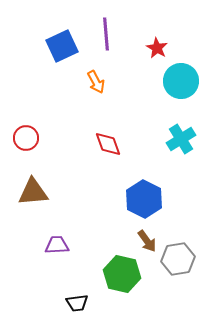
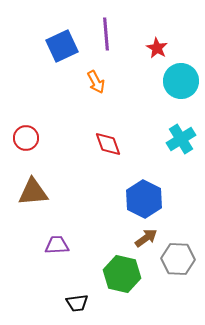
brown arrow: moved 1 px left, 3 px up; rotated 90 degrees counterclockwise
gray hexagon: rotated 12 degrees clockwise
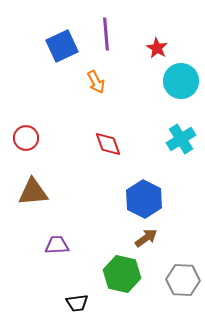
gray hexagon: moved 5 px right, 21 px down
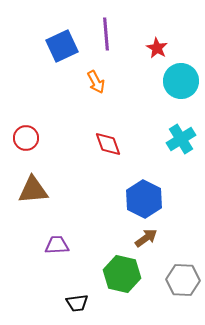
brown triangle: moved 2 px up
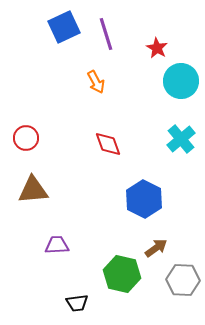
purple line: rotated 12 degrees counterclockwise
blue square: moved 2 px right, 19 px up
cyan cross: rotated 8 degrees counterclockwise
brown arrow: moved 10 px right, 10 px down
